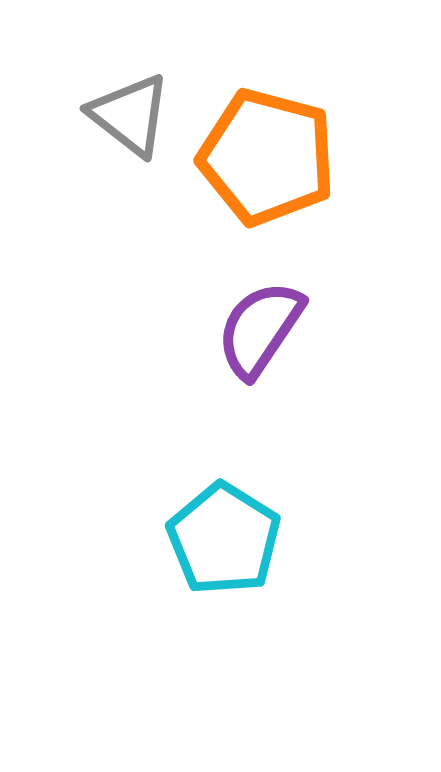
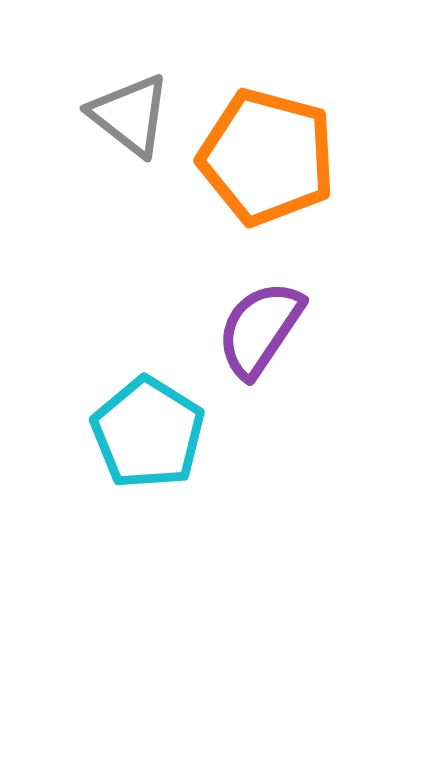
cyan pentagon: moved 76 px left, 106 px up
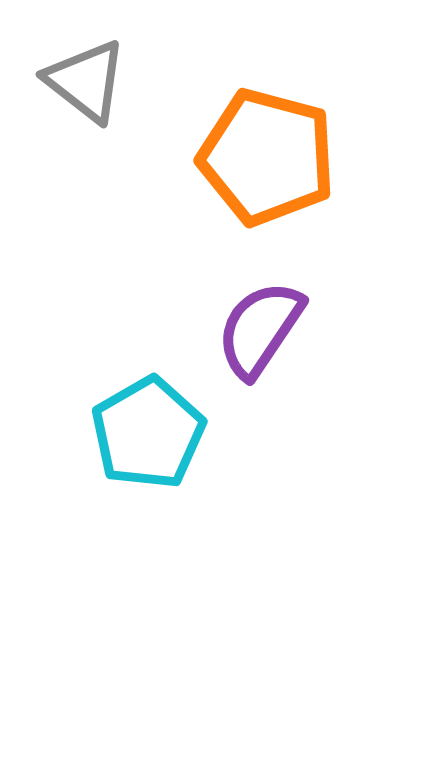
gray triangle: moved 44 px left, 34 px up
cyan pentagon: rotated 10 degrees clockwise
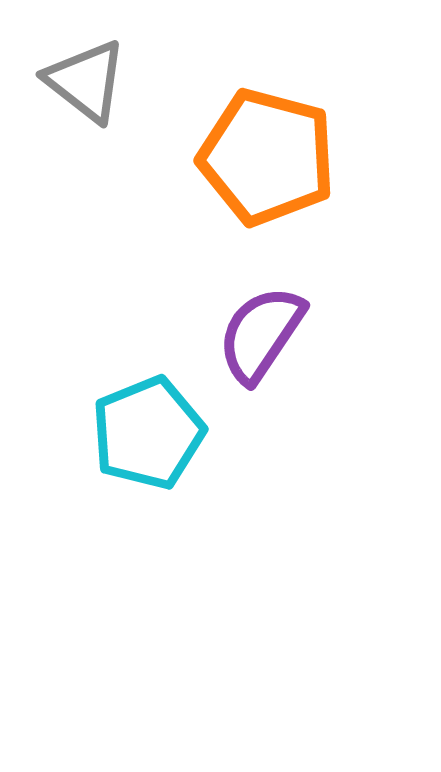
purple semicircle: moved 1 px right, 5 px down
cyan pentagon: rotated 8 degrees clockwise
